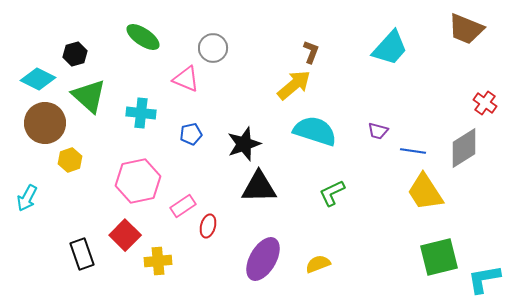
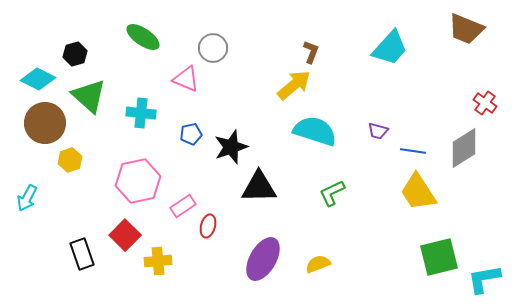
black star: moved 13 px left, 3 px down
yellow trapezoid: moved 7 px left
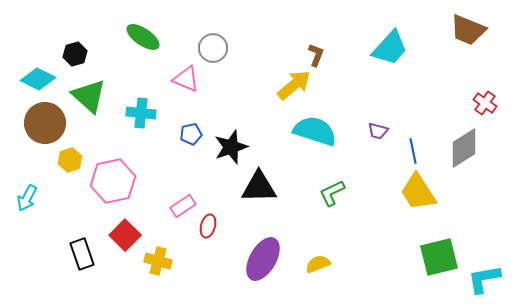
brown trapezoid: moved 2 px right, 1 px down
brown L-shape: moved 5 px right, 3 px down
blue line: rotated 70 degrees clockwise
pink hexagon: moved 25 px left
yellow cross: rotated 20 degrees clockwise
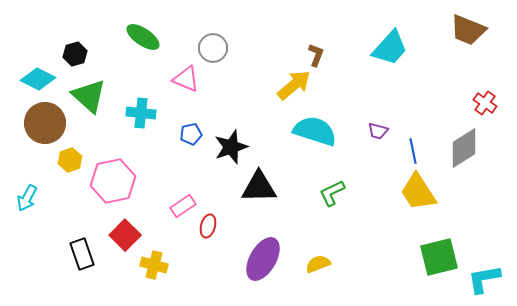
yellow cross: moved 4 px left, 4 px down
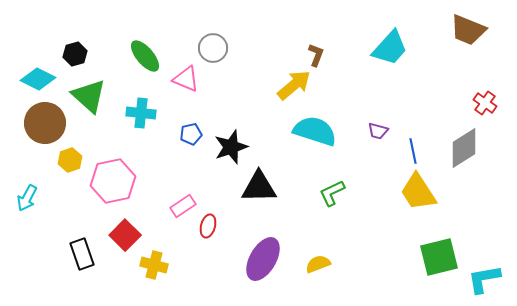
green ellipse: moved 2 px right, 19 px down; rotated 16 degrees clockwise
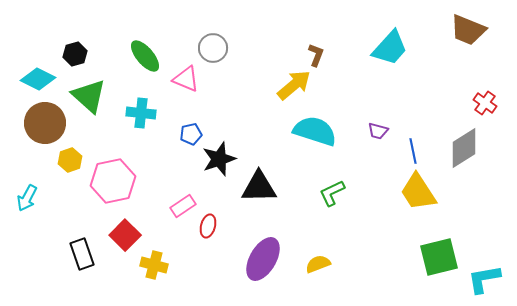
black star: moved 12 px left, 12 px down
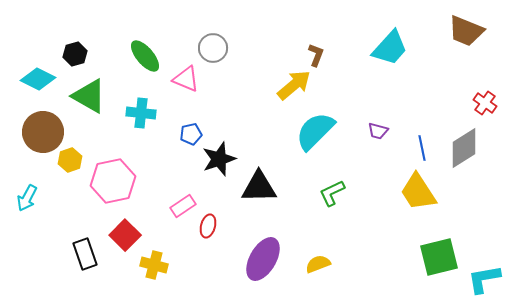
brown trapezoid: moved 2 px left, 1 px down
green triangle: rotated 12 degrees counterclockwise
brown circle: moved 2 px left, 9 px down
cyan semicircle: rotated 63 degrees counterclockwise
blue line: moved 9 px right, 3 px up
black rectangle: moved 3 px right
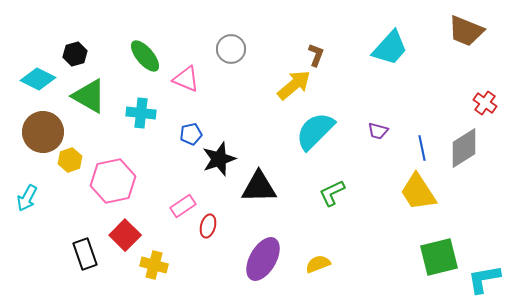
gray circle: moved 18 px right, 1 px down
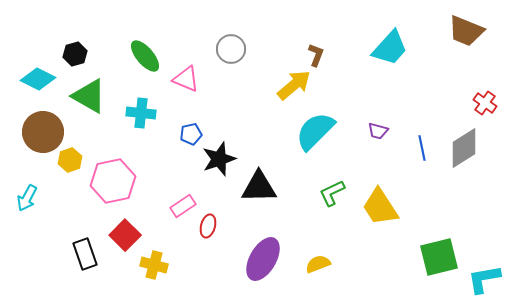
yellow trapezoid: moved 38 px left, 15 px down
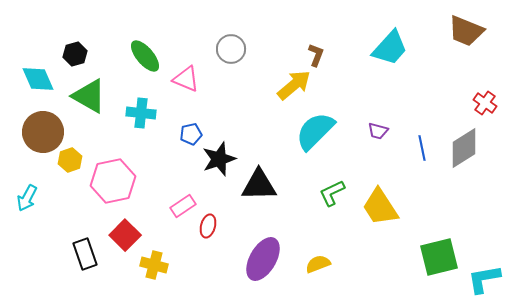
cyan diamond: rotated 40 degrees clockwise
black triangle: moved 2 px up
